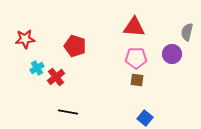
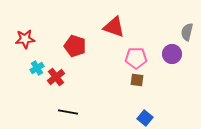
red triangle: moved 20 px left; rotated 15 degrees clockwise
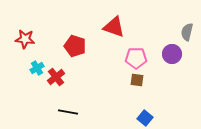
red star: rotated 12 degrees clockwise
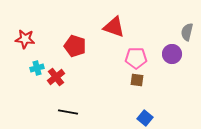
cyan cross: rotated 16 degrees clockwise
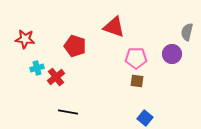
brown square: moved 1 px down
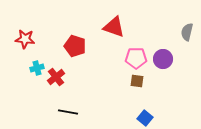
purple circle: moved 9 px left, 5 px down
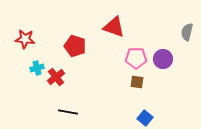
brown square: moved 1 px down
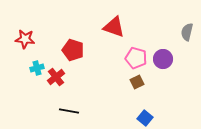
red pentagon: moved 2 px left, 4 px down
pink pentagon: rotated 15 degrees clockwise
brown square: rotated 32 degrees counterclockwise
black line: moved 1 px right, 1 px up
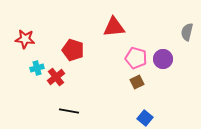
red triangle: rotated 25 degrees counterclockwise
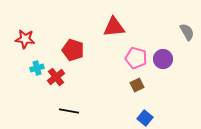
gray semicircle: rotated 138 degrees clockwise
brown square: moved 3 px down
